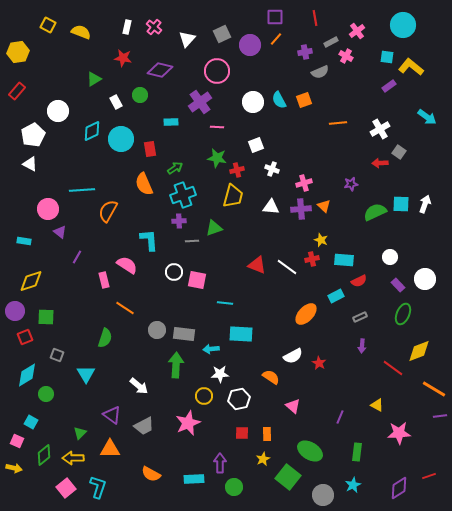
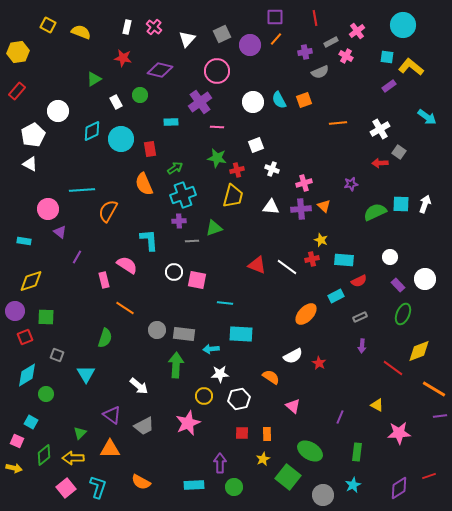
orange semicircle at (151, 474): moved 10 px left, 8 px down
cyan rectangle at (194, 479): moved 6 px down
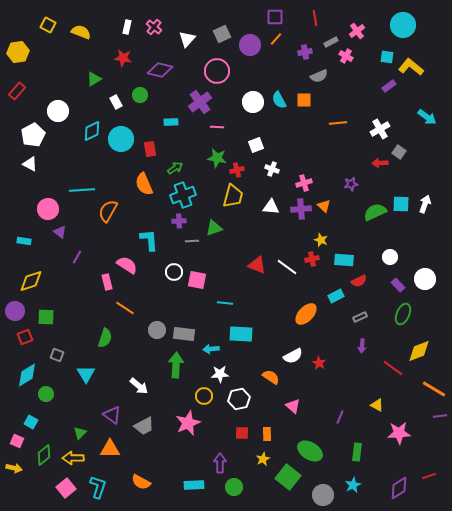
gray semicircle at (320, 72): moved 1 px left, 4 px down
orange square at (304, 100): rotated 21 degrees clockwise
pink rectangle at (104, 280): moved 3 px right, 2 px down
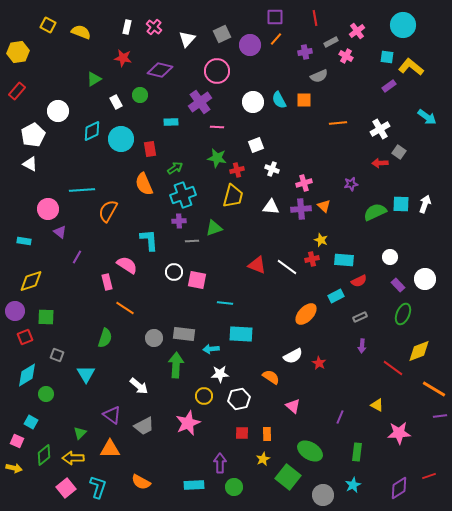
gray circle at (157, 330): moved 3 px left, 8 px down
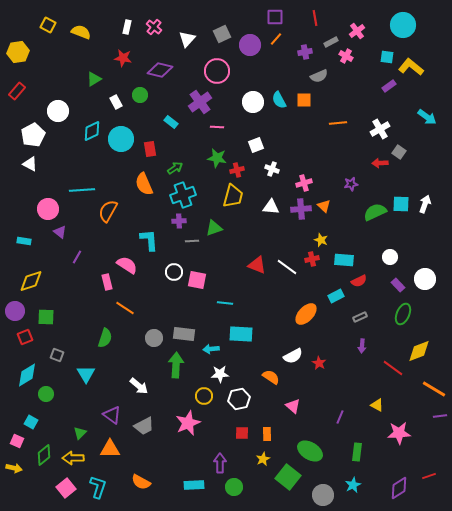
cyan rectangle at (171, 122): rotated 40 degrees clockwise
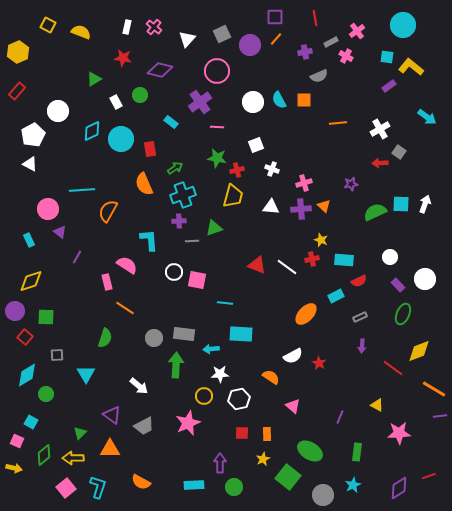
yellow hexagon at (18, 52): rotated 15 degrees counterclockwise
cyan rectangle at (24, 241): moved 5 px right, 1 px up; rotated 56 degrees clockwise
red square at (25, 337): rotated 28 degrees counterclockwise
gray square at (57, 355): rotated 24 degrees counterclockwise
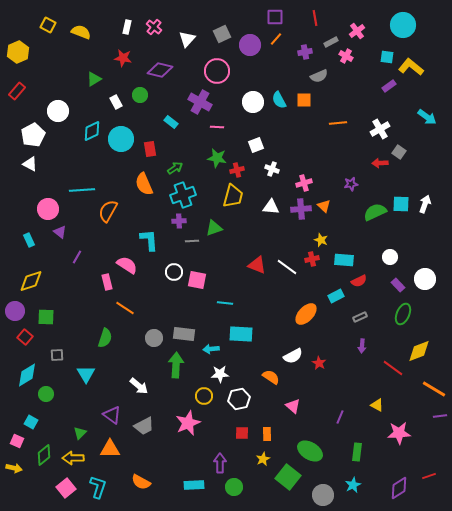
purple cross at (200, 102): rotated 25 degrees counterclockwise
